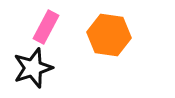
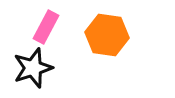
orange hexagon: moved 2 px left
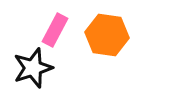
pink rectangle: moved 9 px right, 3 px down
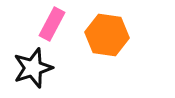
pink rectangle: moved 3 px left, 6 px up
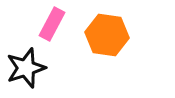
black star: moved 7 px left
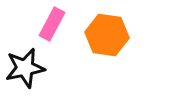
black star: moved 1 px left; rotated 6 degrees clockwise
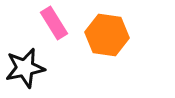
pink rectangle: moved 2 px right, 1 px up; rotated 60 degrees counterclockwise
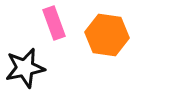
pink rectangle: rotated 12 degrees clockwise
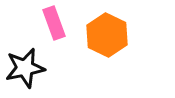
orange hexagon: rotated 18 degrees clockwise
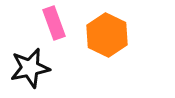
black star: moved 5 px right
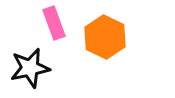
orange hexagon: moved 2 px left, 2 px down
